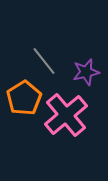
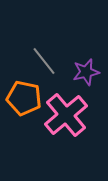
orange pentagon: rotated 28 degrees counterclockwise
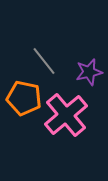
purple star: moved 3 px right
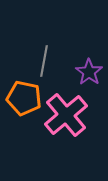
gray line: rotated 48 degrees clockwise
purple star: rotated 24 degrees counterclockwise
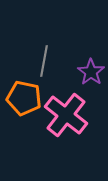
purple star: moved 2 px right
pink cross: rotated 12 degrees counterclockwise
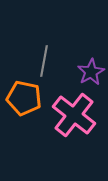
purple star: rotated 8 degrees clockwise
pink cross: moved 8 px right
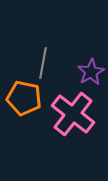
gray line: moved 1 px left, 2 px down
pink cross: moved 1 px left, 1 px up
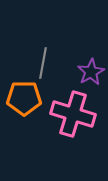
orange pentagon: rotated 12 degrees counterclockwise
pink cross: rotated 21 degrees counterclockwise
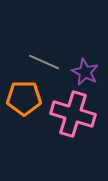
gray line: moved 1 px right, 1 px up; rotated 76 degrees counterclockwise
purple star: moved 6 px left; rotated 16 degrees counterclockwise
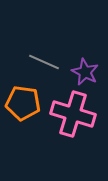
orange pentagon: moved 1 px left, 5 px down; rotated 8 degrees clockwise
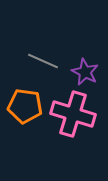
gray line: moved 1 px left, 1 px up
orange pentagon: moved 2 px right, 3 px down
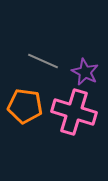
pink cross: moved 1 px right, 2 px up
